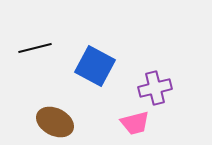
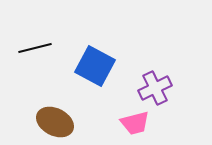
purple cross: rotated 12 degrees counterclockwise
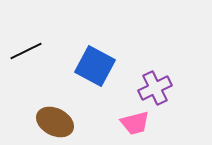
black line: moved 9 px left, 3 px down; rotated 12 degrees counterclockwise
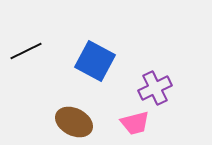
blue square: moved 5 px up
brown ellipse: moved 19 px right
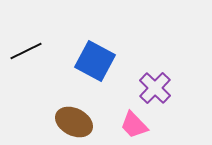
purple cross: rotated 20 degrees counterclockwise
pink trapezoid: moved 1 px left, 2 px down; rotated 60 degrees clockwise
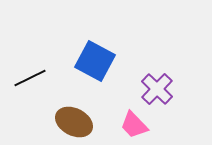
black line: moved 4 px right, 27 px down
purple cross: moved 2 px right, 1 px down
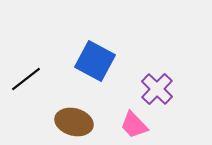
black line: moved 4 px left, 1 px down; rotated 12 degrees counterclockwise
brown ellipse: rotated 12 degrees counterclockwise
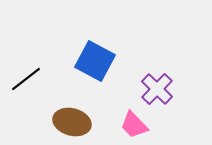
brown ellipse: moved 2 px left
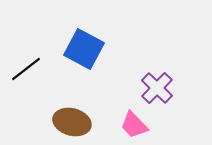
blue square: moved 11 px left, 12 px up
black line: moved 10 px up
purple cross: moved 1 px up
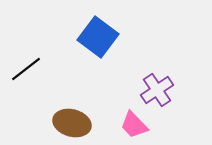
blue square: moved 14 px right, 12 px up; rotated 9 degrees clockwise
purple cross: moved 2 px down; rotated 12 degrees clockwise
brown ellipse: moved 1 px down
